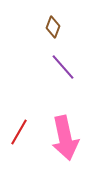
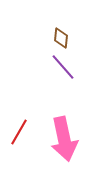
brown diamond: moved 8 px right, 11 px down; rotated 15 degrees counterclockwise
pink arrow: moved 1 px left, 1 px down
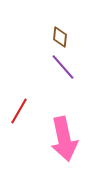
brown diamond: moved 1 px left, 1 px up
red line: moved 21 px up
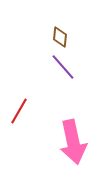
pink arrow: moved 9 px right, 3 px down
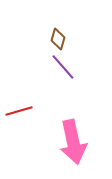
brown diamond: moved 2 px left, 2 px down; rotated 10 degrees clockwise
red line: rotated 44 degrees clockwise
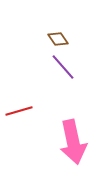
brown diamond: rotated 50 degrees counterclockwise
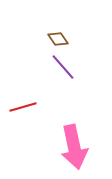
red line: moved 4 px right, 4 px up
pink arrow: moved 1 px right, 5 px down
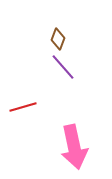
brown diamond: rotated 55 degrees clockwise
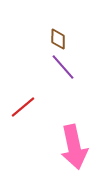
brown diamond: rotated 20 degrees counterclockwise
red line: rotated 24 degrees counterclockwise
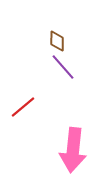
brown diamond: moved 1 px left, 2 px down
pink arrow: moved 1 px left, 3 px down; rotated 18 degrees clockwise
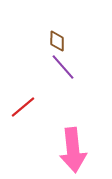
pink arrow: rotated 12 degrees counterclockwise
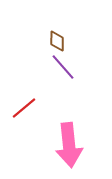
red line: moved 1 px right, 1 px down
pink arrow: moved 4 px left, 5 px up
